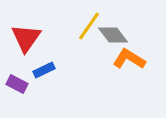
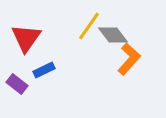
orange L-shape: rotated 100 degrees clockwise
purple rectangle: rotated 10 degrees clockwise
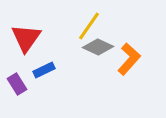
gray diamond: moved 15 px left, 12 px down; rotated 28 degrees counterclockwise
purple rectangle: rotated 20 degrees clockwise
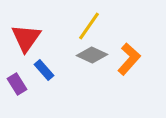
gray diamond: moved 6 px left, 8 px down
blue rectangle: rotated 75 degrees clockwise
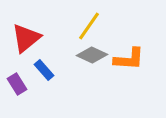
red triangle: rotated 16 degrees clockwise
orange L-shape: rotated 52 degrees clockwise
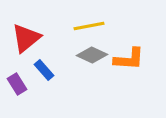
yellow line: rotated 44 degrees clockwise
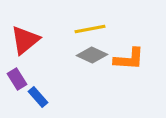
yellow line: moved 1 px right, 3 px down
red triangle: moved 1 px left, 2 px down
blue rectangle: moved 6 px left, 27 px down
purple rectangle: moved 5 px up
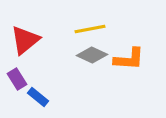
blue rectangle: rotated 10 degrees counterclockwise
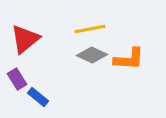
red triangle: moved 1 px up
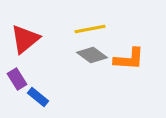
gray diamond: rotated 12 degrees clockwise
